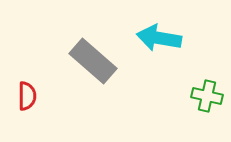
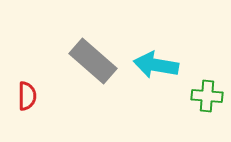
cyan arrow: moved 3 px left, 27 px down
green cross: rotated 8 degrees counterclockwise
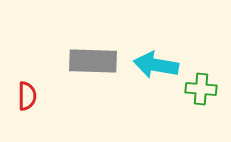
gray rectangle: rotated 39 degrees counterclockwise
green cross: moved 6 px left, 7 px up
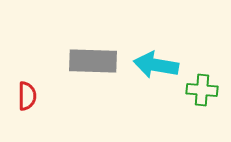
green cross: moved 1 px right, 1 px down
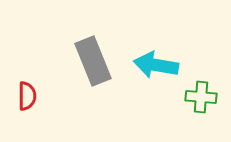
gray rectangle: rotated 66 degrees clockwise
green cross: moved 1 px left, 7 px down
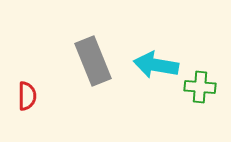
green cross: moved 1 px left, 10 px up
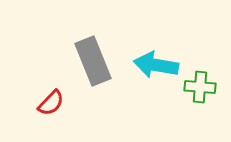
red semicircle: moved 24 px right, 7 px down; rotated 44 degrees clockwise
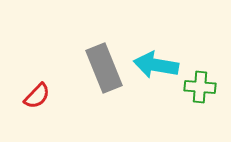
gray rectangle: moved 11 px right, 7 px down
red semicircle: moved 14 px left, 7 px up
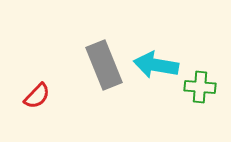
gray rectangle: moved 3 px up
